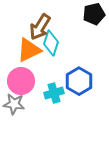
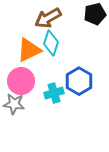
black pentagon: moved 1 px right
brown arrow: moved 8 px right, 9 px up; rotated 28 degrees clockwise
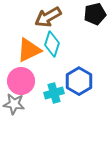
brown arrow: moved 1 px up
cyan diamond: moved 1 px right, 1 px down
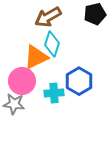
orange triangle: moved 7 px right, 7 px down
pink circle: moved 1 px right
cyan cross: rotated 12 degrees clockwise
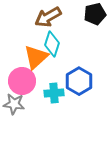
orange triangle: rotated 16 degrees counterclockwise
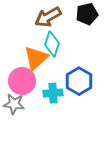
black pentagon: moved 8 px left
orange triangle: moved 1 px down
cyan cross: moved 1 px left
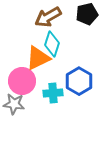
orange triangle: moved 2 px right; rotated 16 degrees clockwise
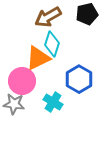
blue hexagon: moved 2 px up
cyan cross: moved 9 px down; rotated 36 degrees clockwise
